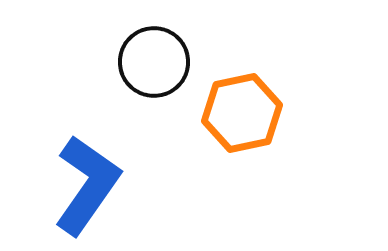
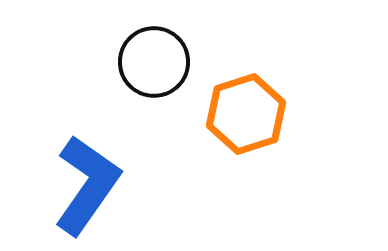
orange hexagon: moved 4 px right, 1 px down; rotated 6 degrees counterclockwise
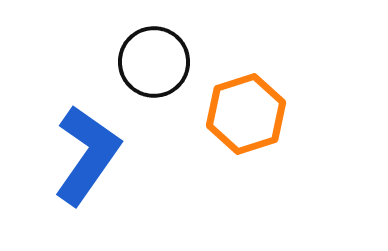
blue L-shape: moved 30 px up
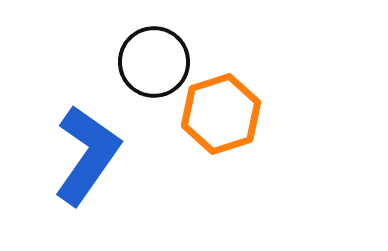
orange hexagon: moved 25 px left
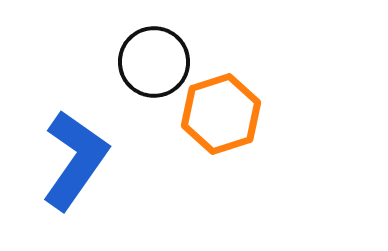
blue L-shape: moved 12 px left, 5 px down
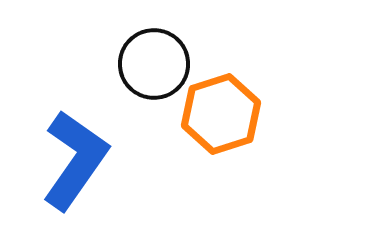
black circle: moved 2 px down
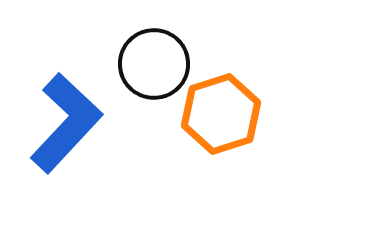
blue L-shape: moved 9 px left, 37 px up; rotated 8 degrees clockwise
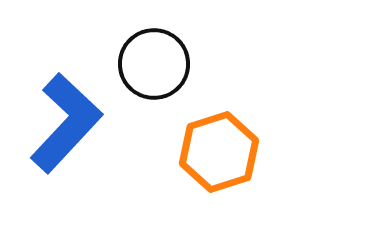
orange hexagon: moved 2 px left, 38 px down
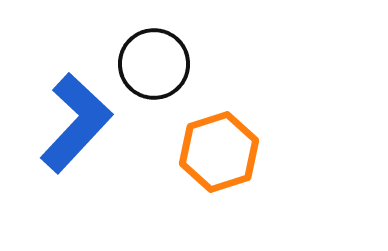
blue L-shape: moved 10 px right
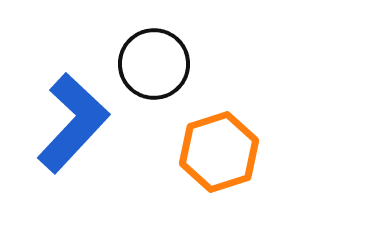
blue L-shape: moved 3 px left
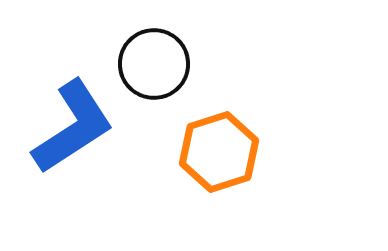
blue L-shape: moved 4 px down; rotated 14 degrees clockwise
